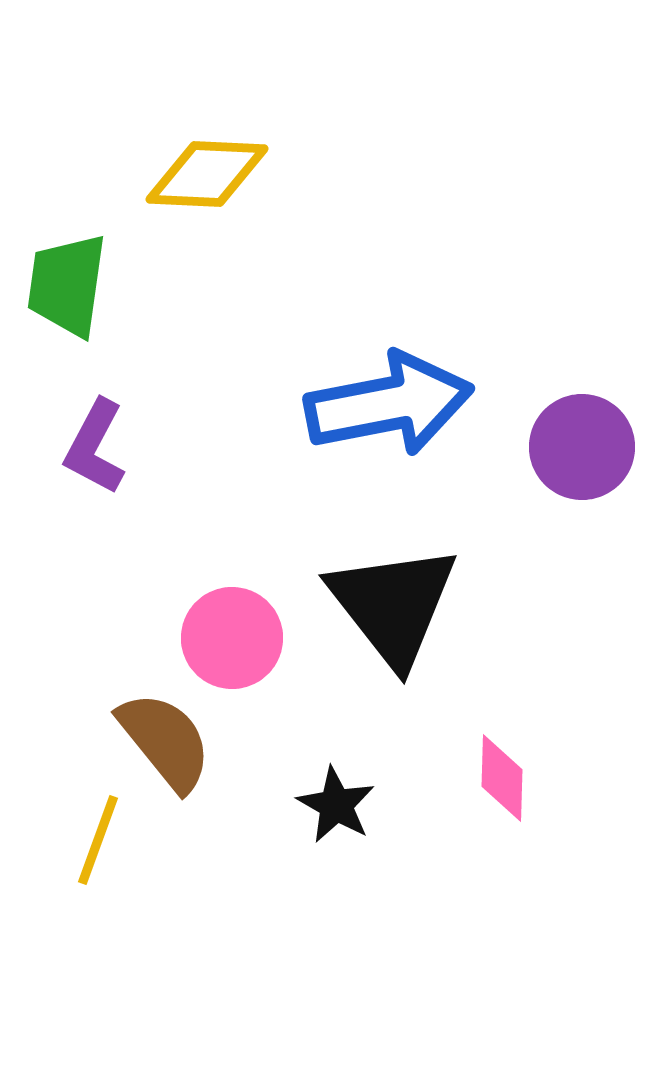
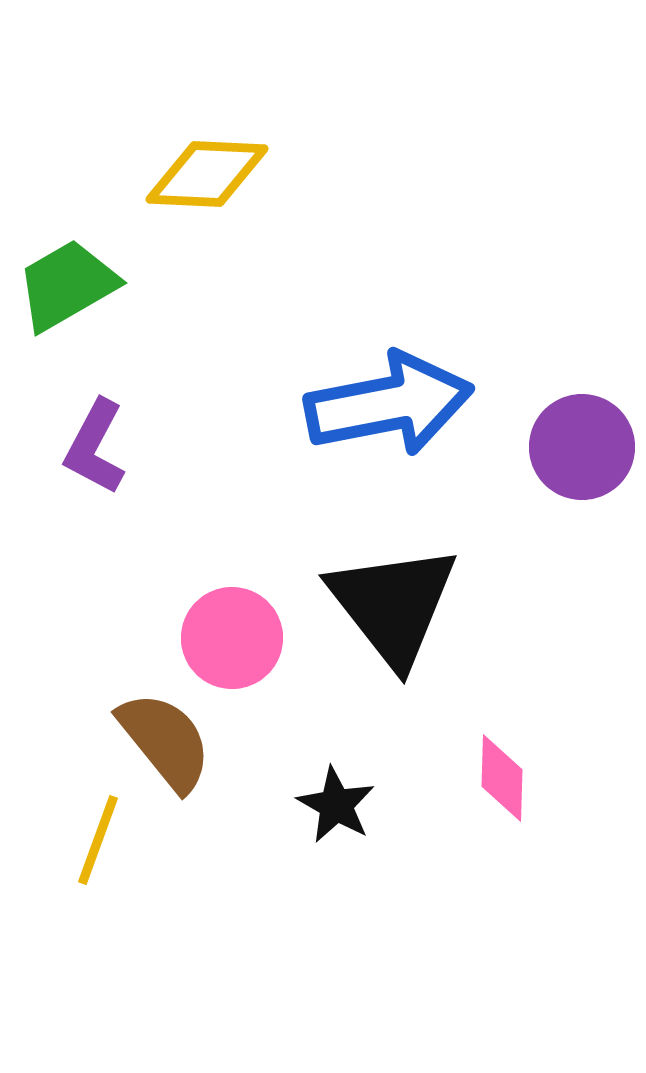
green trapezoid: rotated 52 degrees clockwise
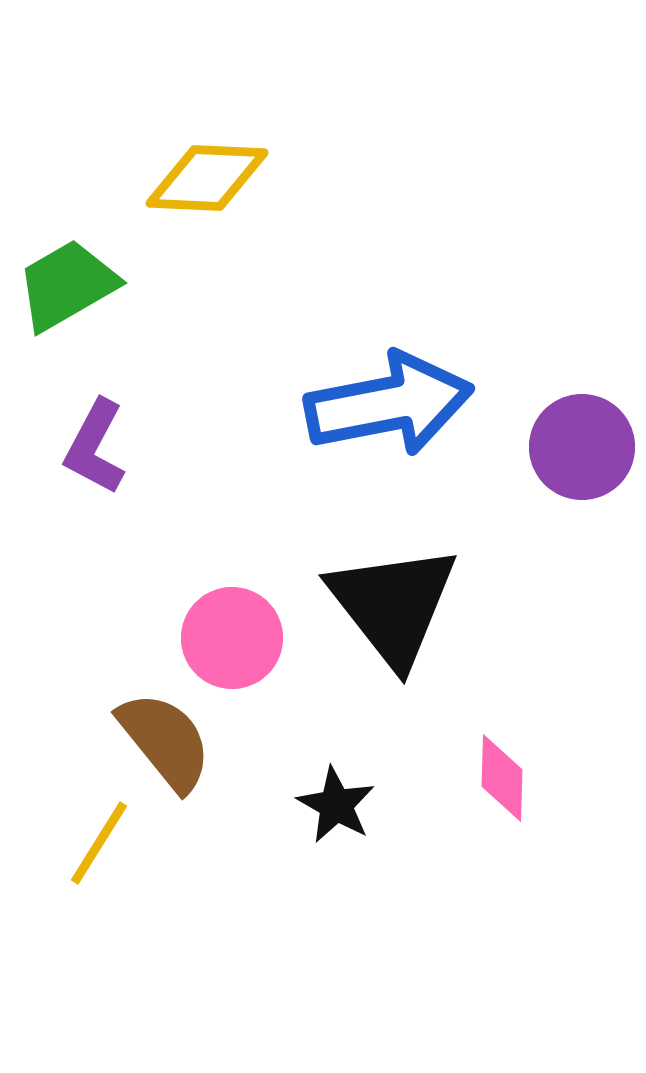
yellow diamond: moved 4 px down
yellow line: moved 1 px right, 3 px down; rotated 12 degrees clockwise
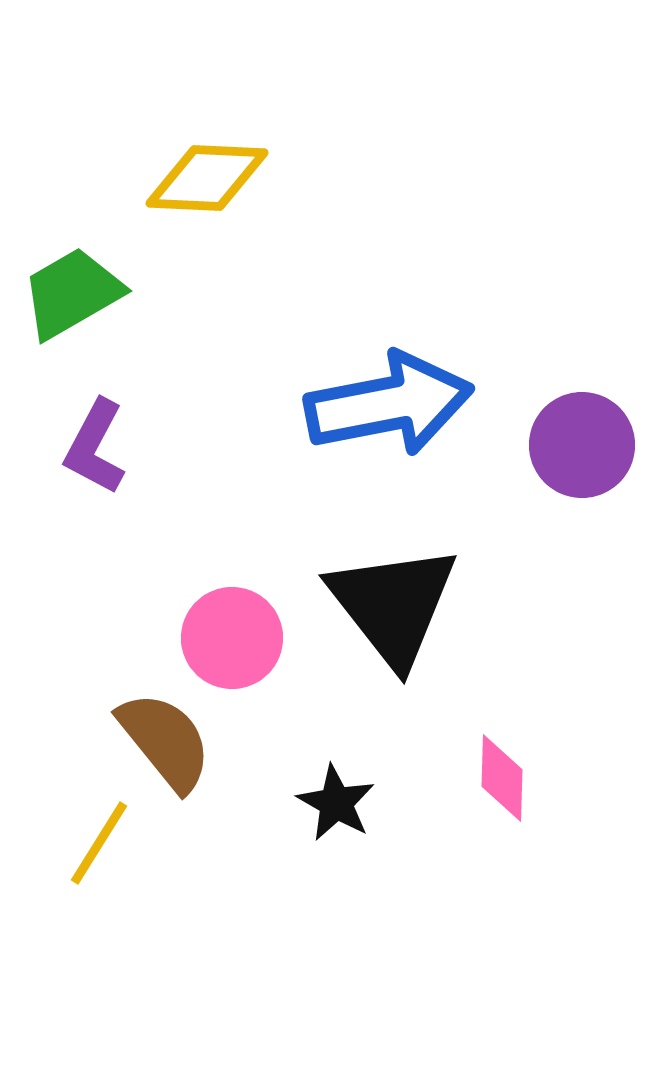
green trapezoid: moved 5 px right, 8 px down
purple circle: moved 2 px up
black star: moved 2 px up
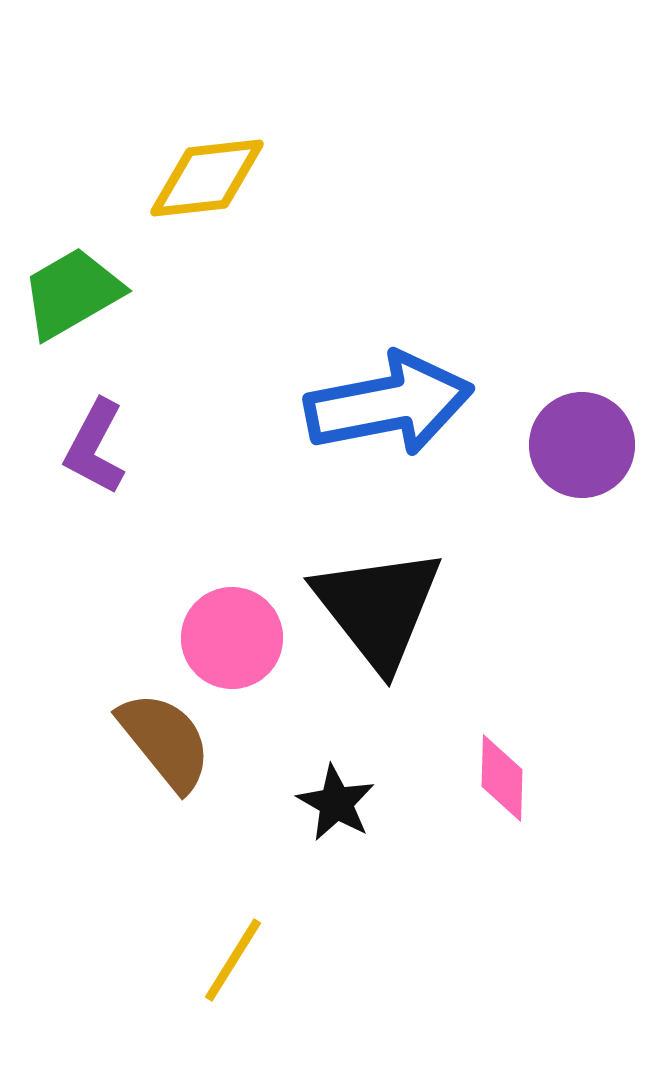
yellow diamond: rotated 9 degrees counterclockwise
black triangle: moved 15 px left, 3 px down
yellow line: moved 134 px right, 117 px down
